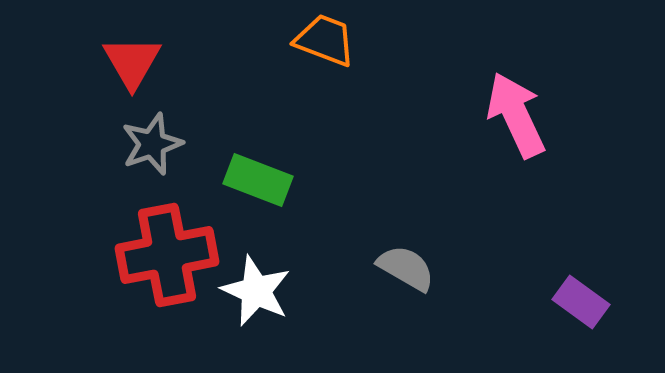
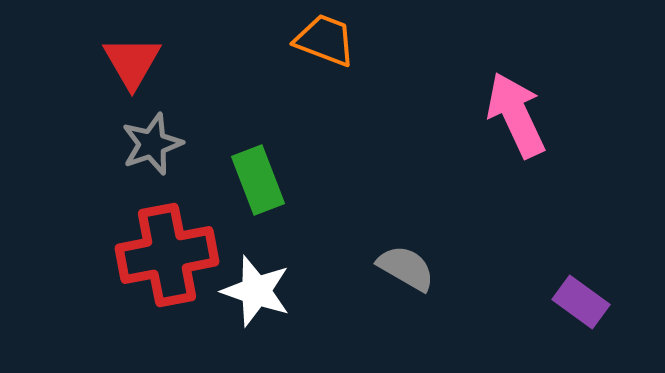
green rectangle: rotated 48 degrees clockwise
white star: rotated 6 degrees counterclockwise
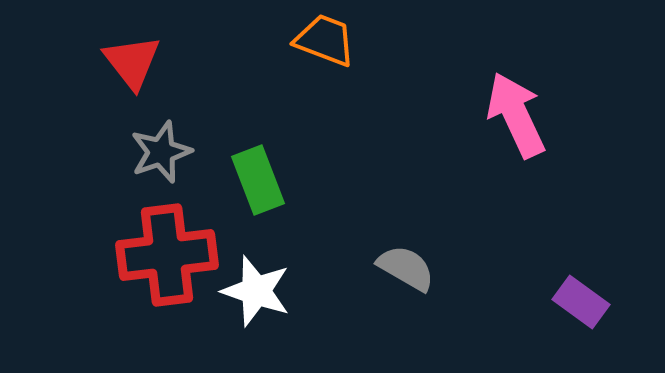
red triangle: rotated 8 degrees counterclockwise
gray star: moved 9 px right, 8 px down
red cross: rotated 4 degrees clockwise
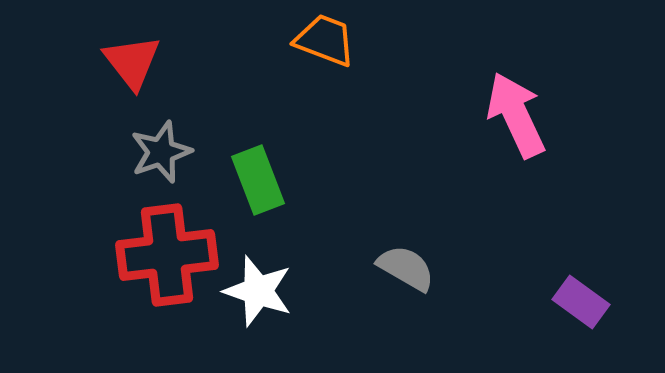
white star: moved 2 px right
